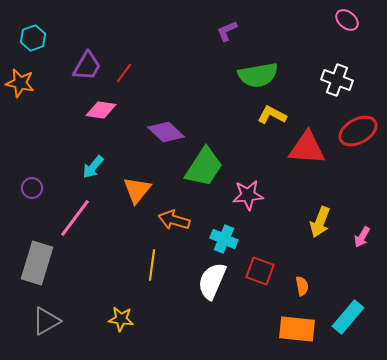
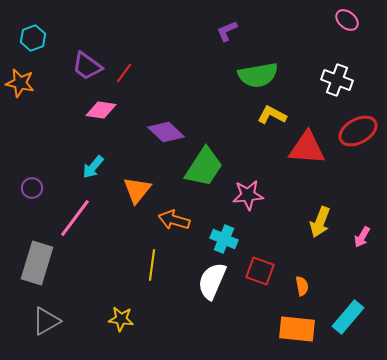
purple trapezoid: rotated 96 degrees clockwise
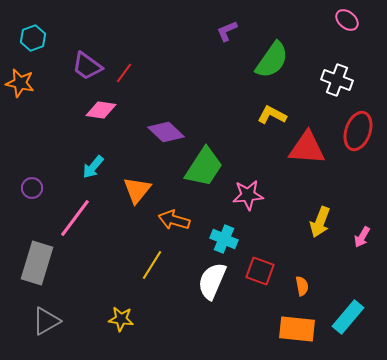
green semicircle: moved 14 px right, 15 px up; rotated 45 degrees counterclockwise
red ellipse: rotated 42 degrees counterclockwise
yellow line: rotated 24 degrees clockwise
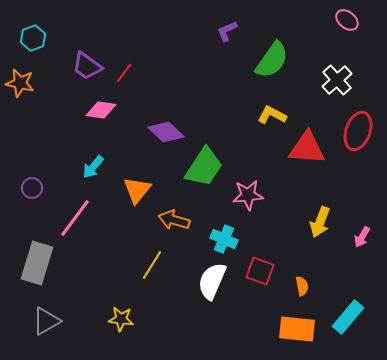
white cross: rotated 28 degrees clockwise
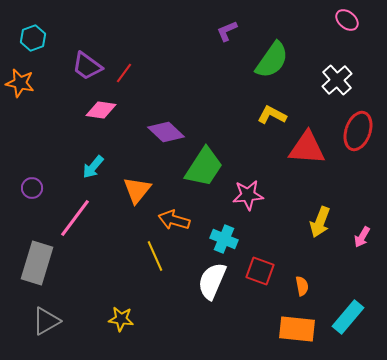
yellow line: moved 3 px right, 9 px up; rotated 56 degrees counterclockwise
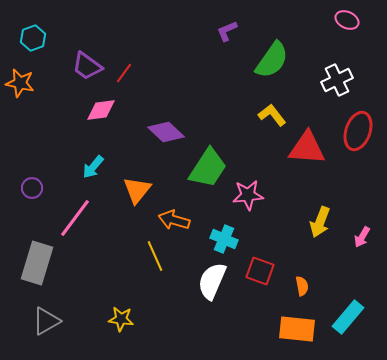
pink ellipse: rotated 15 degrees counterclockwise
white cross: rotated 16 degrees clockwise
pink diamond: rotated 16 degrees counterclockwise
yellow L-shape: rotated 24 degrees clockwise
green trapezoid: moved 4 px right, 1 px down
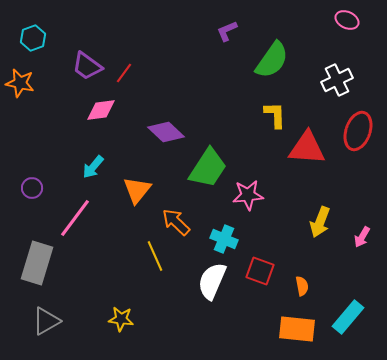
yellow L-shape: moved 3 px right; rotated 36 degrees clockwise
orange arrow: moved 2 px right, 2 px down; rotated 28 degrees clockwise
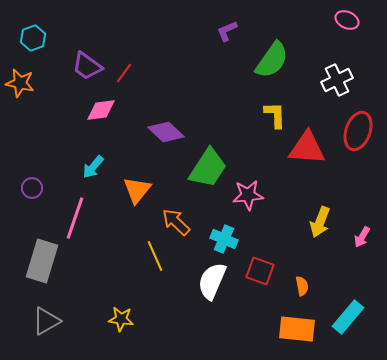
pink line: rotated 18 degrees counterclockwise
gray rectangle: moved 5 px right, 2 px up
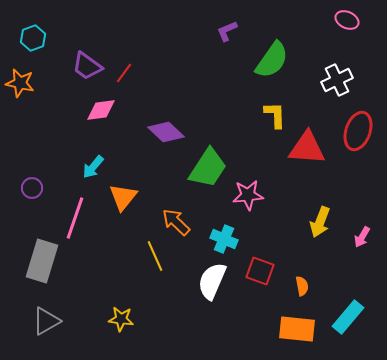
orange triangle: moved 14 px left, 7 px down
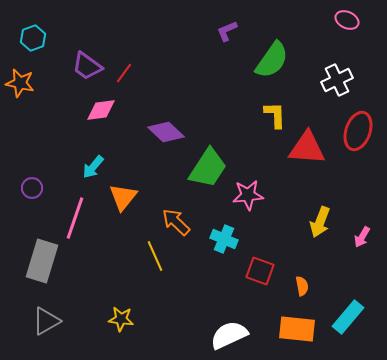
white semicircle: moved 17 px right, 54 px down; rotated 42 degrees clockwise
